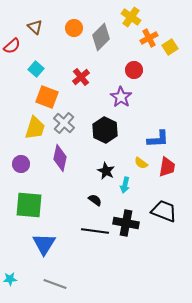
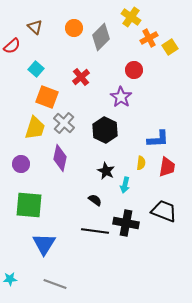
yellow semicircle: rotated 120 degrees counterclockwise
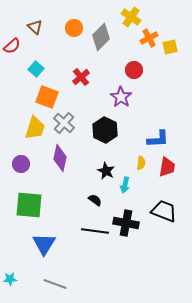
yellow square: rotated 21 degrees clockwise
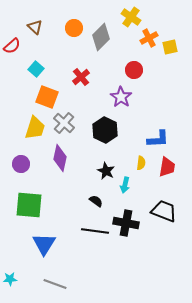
black semicircle: moved 1 px right, 1 px down
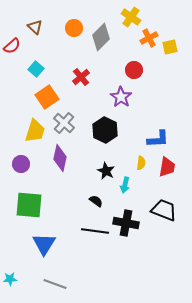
orange square: rotated 35 degrees clockwise
yellow trapezoid: moved 3 px down
black trapezoid: moved 1 px up
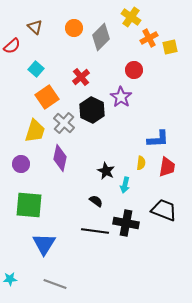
black hexagon: moved 13 px left, 20 px up
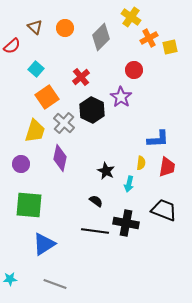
orange circle: moved 9 px left
cyan arrow: moved 4 px right, 1 px up
blue triangle: rotated 25 degrees clockwise
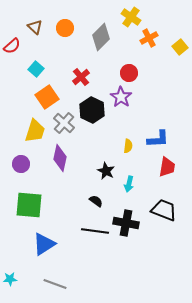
yellow square: moved 10 px right; rotated 28 degrees counterclockwise
red circle: moved 5 px left, 3 px down
yellow semicircle: moved 13 px left, 17 px up
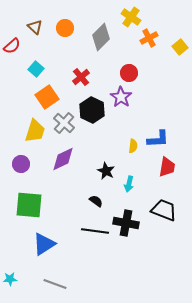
yellow semicircle: moved 5 px right
purple diamond: moved 3 px right, 1 px down; rotated 52 degrees clockwise
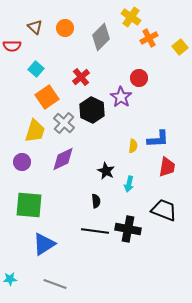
red semicircle: rotated 42 degrees clockwise
red circle: moved 10 px right, 5 px down
purple circle: moved 1 px right, 2 px up
black semicircle: rotated 48 degrees clockwise
black cross: moved 2 px right, 6 px down
